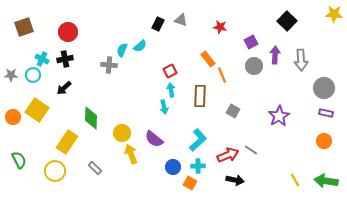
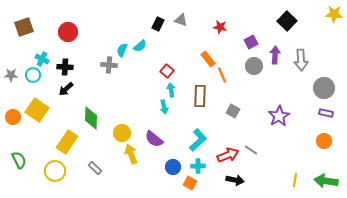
black cross at (65, 59): moved 8 px down; rotated 14 degrees clockwise
red square at (170, 71): moved 3 px left; rotated 24 degrees counterclockwise
black arrow at (64, 88): moved 2 px right, 1 px down
yellow line at (295, 180): rotated 40 degrees clockwise
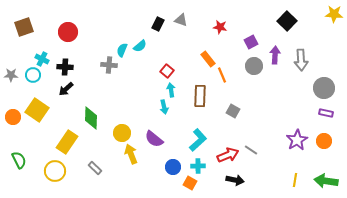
purple star at (279, 116): moved 18 px right, 24 px down
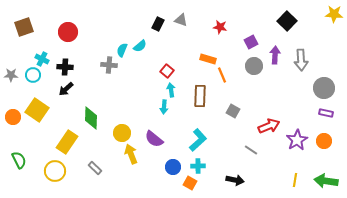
orange rectangle at (208, 59): rotated 35 degrees counterclockwise
cyan arrow at (164, 107): rotated 16 degrees clockwise
red arrow at (228, 155): moved 41 px right, 29 px up
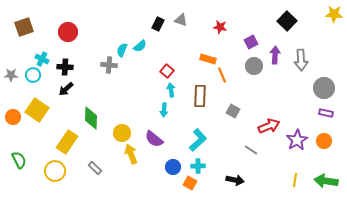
cyan arrow at (164, 107): moved 3 px down
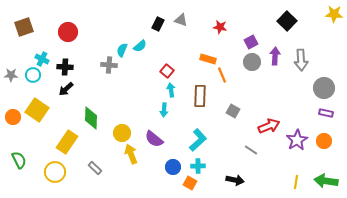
purple arrow at (275, 55): moved 1 px down
gray circle at (254, 66): moved 2 px left, 4 px up
yellow circle at (55, 171): moved 1 px down
yellow line at (295, 180): moved 1 px right, 2 px down
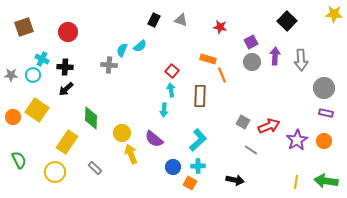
black rectangle at (158, 24): moved 4 px left, 4 px up
red square at (167, 71): moved 5 px right
gray square at (233, 111): moved 10 px right, 11 px down
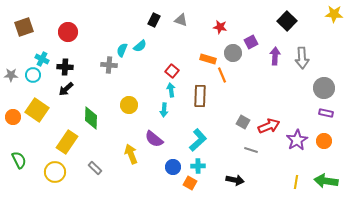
gray arrow at (301, 60): moved 1 px right, 2 px up
gray circle at (252, 62): moved 19 px left, 9 px up
yellow circle at (122, 133): moved 7 px right, 28 px up
gray line at (251, 150): rotated 16 degrees counterclockwise
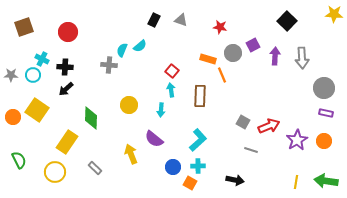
purple square at (251, 42): moved 2 px right, 3 px down
cyan arrow at (164, 110): moved 3 px left
